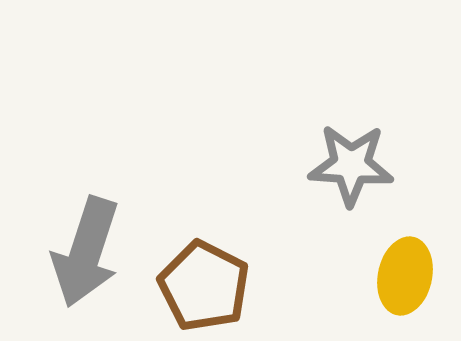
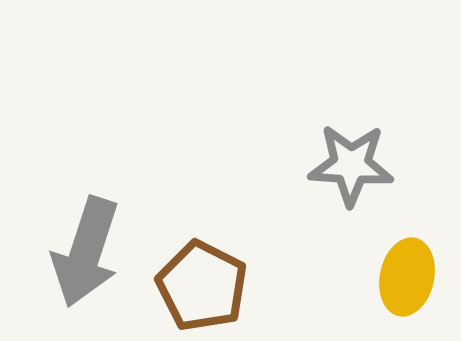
yellow ellipse: moved 2 px right, 1 px down
brown pentagon: moved 2 px left
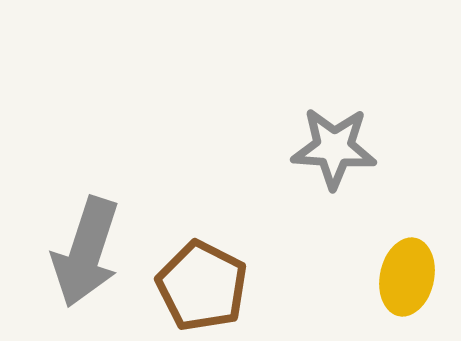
gray star: moved 17 px left, 17 px up
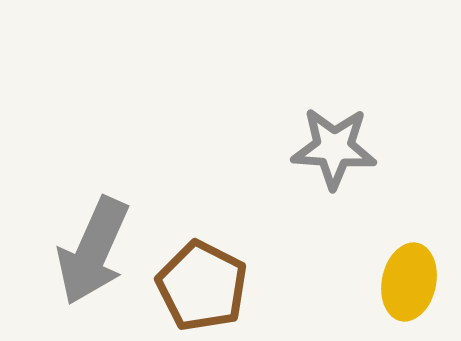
gray arrow: moved 7 px right, 1 px up; rotated 6 degrees clockwise
yellow ellipse: moved 2 px right, 5 px down
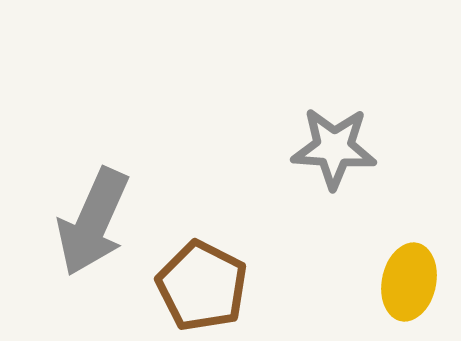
gray arrow: moved 29 px up
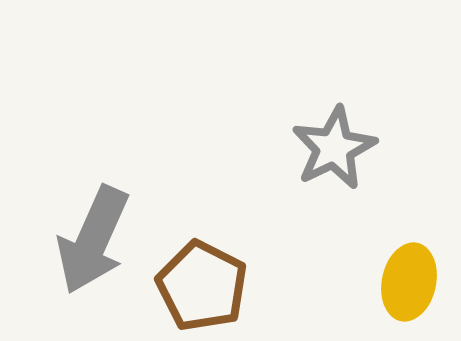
gray star: rotated 30 degrees counterclockwise
gray arrow: moved 18 px down
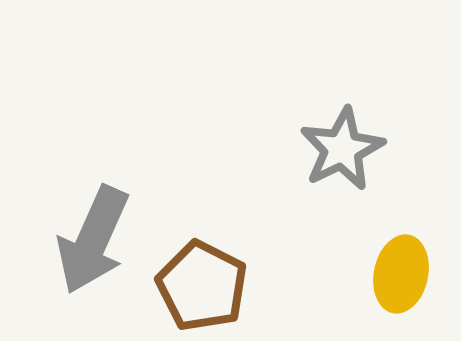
gray star: moved 8 px right, 1 px down
yellow ellipse: moved 8 px left, 8 px up
